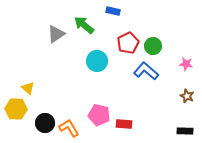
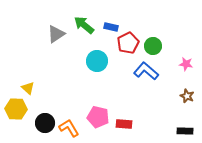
blue rectangle: moved 2 px left, 16 px down
pink pentagon: moved 1 px left, 2 px down
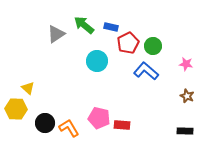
pink pentagon: moved 1 px right, 1 px down
red rectangle: moved 2 px left, 1 px down
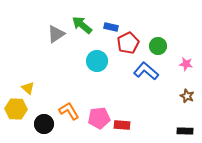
green arrow: moved 2 px left
green circle: moved 5 px right
pink pentagon: rotated 20 degrees counterclockwise
black circle: moved 1 px left, 1 px down
orange L-shape: moved 17 px up
